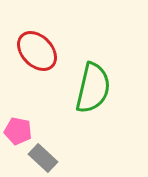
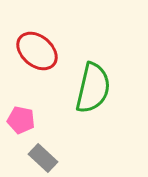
red ellipse: rotated 6 degrees counterclockwise
pink pentagon: moved 3 px right, 11 px up
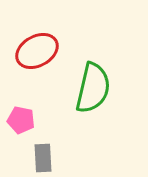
red ellipse: rotated 69 degrees counterclockwise
gray rectangle: rotated 44 degrees clockwise
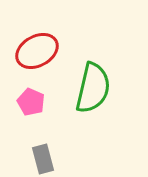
pink pentagon: moved 10 px right, 18 px up; rotated 12 degrees clockwise
gray rectangle: moved 1 px down; rotated 12 degrees counterclockwise
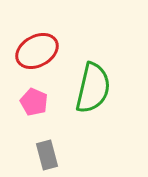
pink pentagon: moved 3 px right
gray rectangle: moved 4 px right, 4 px up
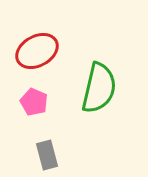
green semicircle: moved 6 px right
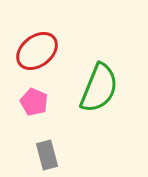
red ellipse: rotated 9 degrees counterclockwise
green semicircle: rotated 9 degrees clockwise
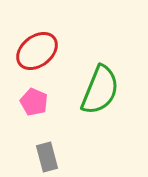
green semicircle: moved 1 px right, 2 px down
gray rectangle: moved 2 px down
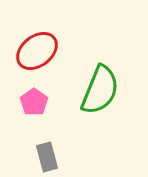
pink pentagon: rotated 12 degrees clockwise
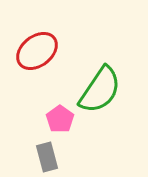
green semicircle: rotated 12 degrees clockwise
pink pentagon: moved 26 px right, 17 px down
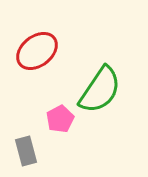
pink pentagon: rotated 8 degrees clockwise
gray rectangle: moved 21 px left, 6 px up
